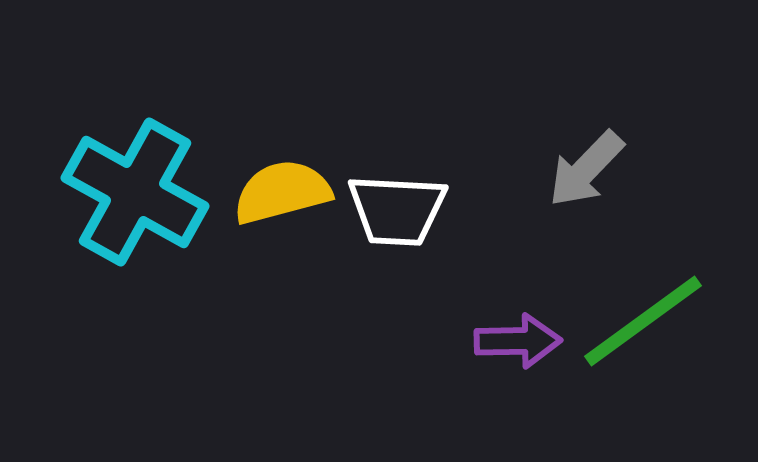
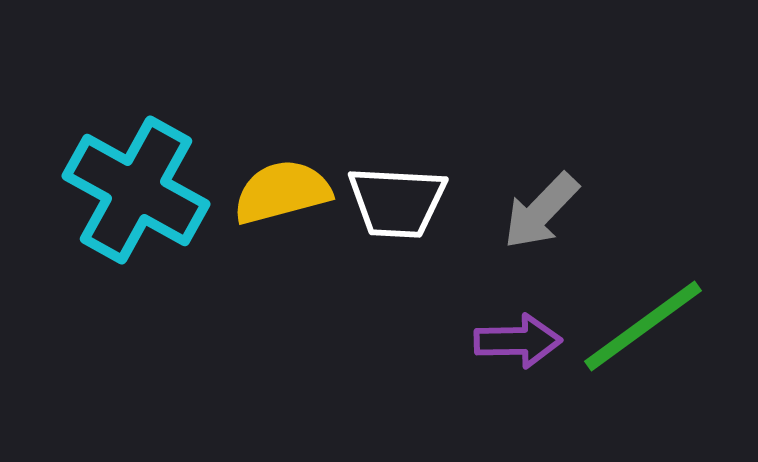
gray arrow: moved 45 px left, 42 px down
cyan cross: moved 1 px right, 2 px up
white trapezoid: moved 8 px up
green line: moved 5 px down
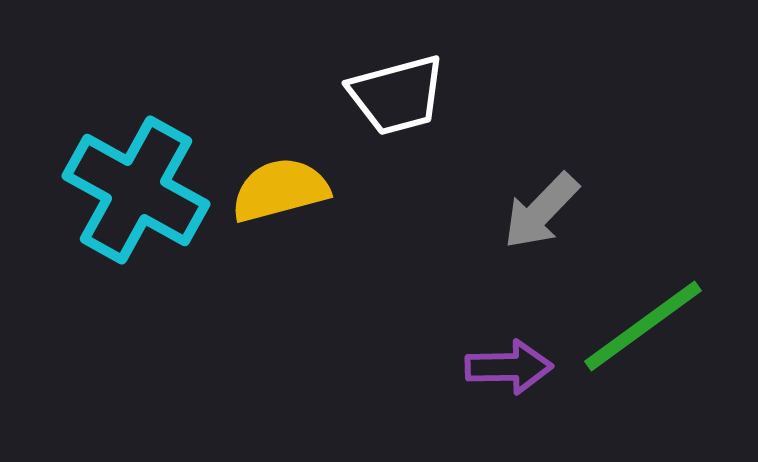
yellow semicircle: moved 2 px left, 2 px up
white trapezoid: moved 107 px up; rotated 18 degrees counterclockwise
purple arrow: moved 9 px left, 26 px down
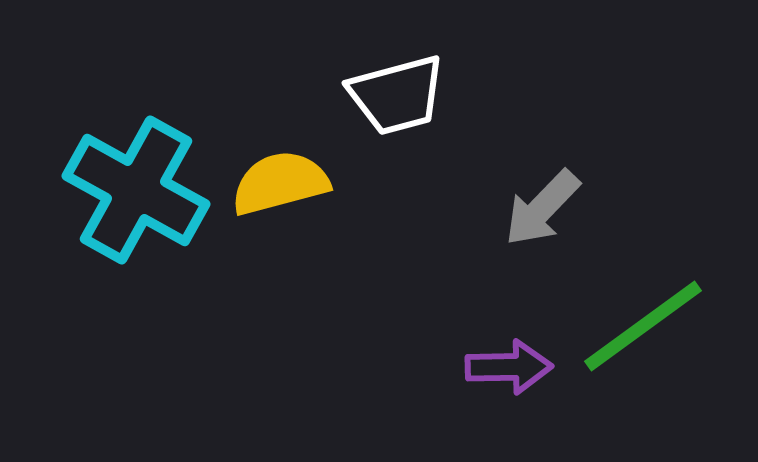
yellow semicircle: moved 7 px up
gray arrow: moved 1 px right, 3 px up
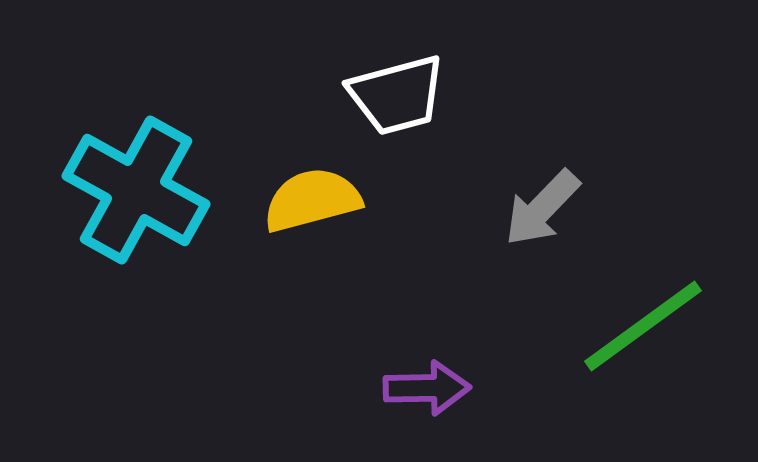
yellow semicircle: moved 32 px right, 17 px down
purple arrow: moved 82 px left, 21 px down
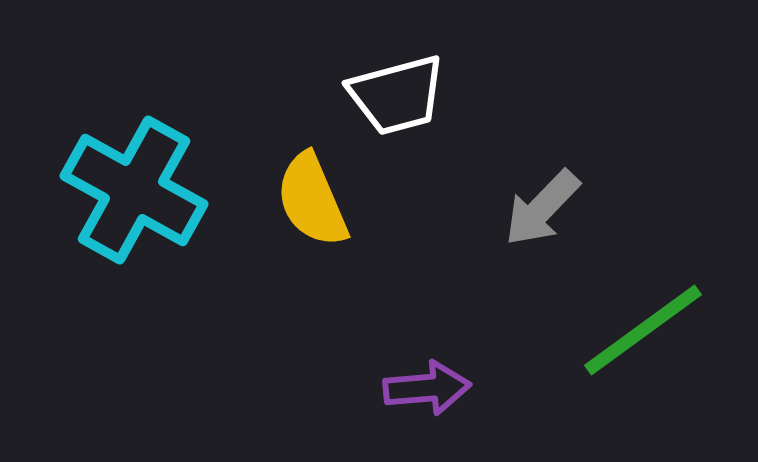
cyan cross: moved 2 px left
yellow semicircle: rotated 98 degrees counterclockwise
green line: moved 4 px down
purple arrow: rotated 4 degrees counterclockwise
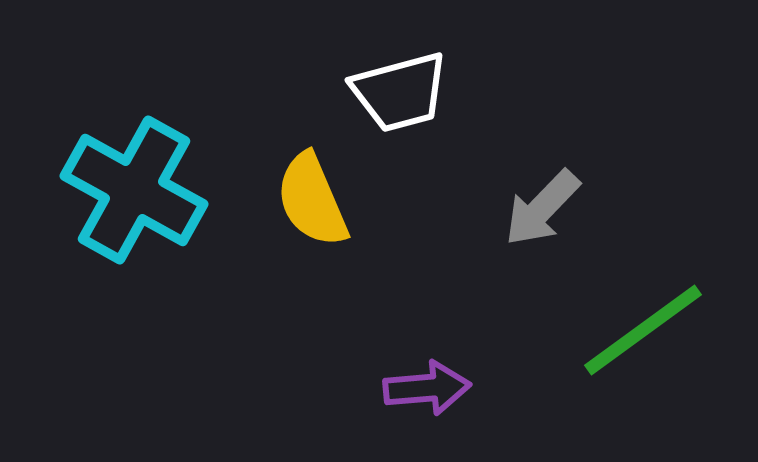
white trapezoid: moved 3 px right, 3 px up
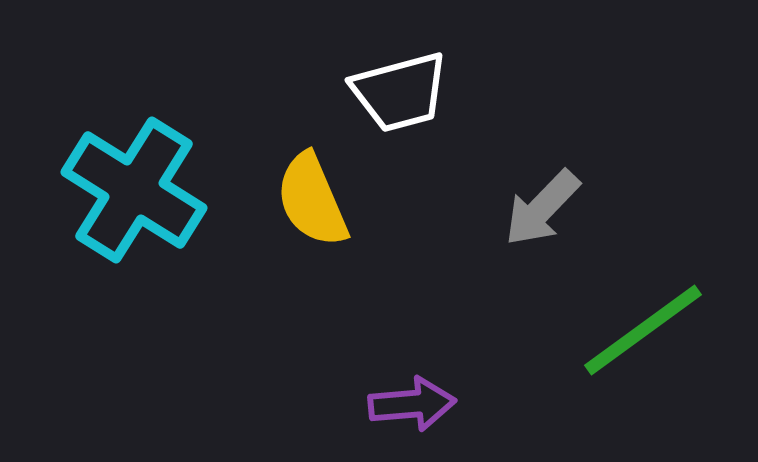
cyan cross: rotated 3 degrees clockwise
purple arrow: moved 15 px left, 16 px down
